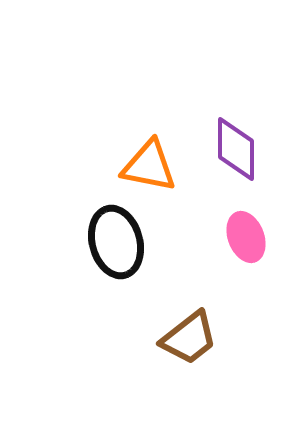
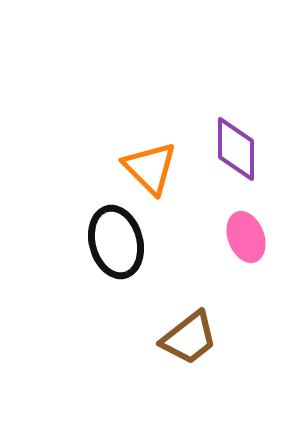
orange triangle: moved 1 px right, 2 px down; rotated 34 degrees clockwise
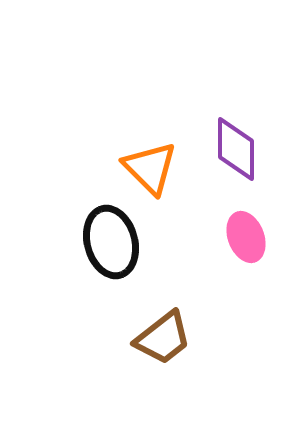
black ellipse: moved 5 px left
brown trapezoid: moved 26 px left
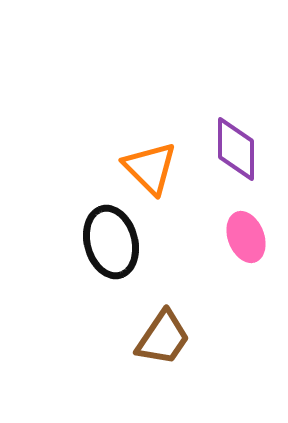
brown trapezoid: rotated 18 degrees counterclockwise
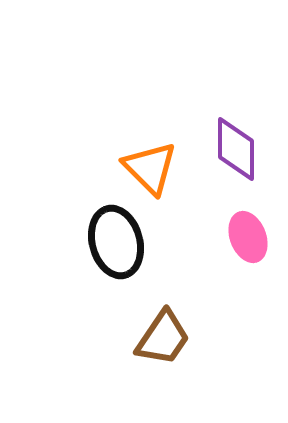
pink ellipse: moved 2 px right
black ellipse: moved 5 px right
